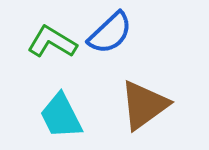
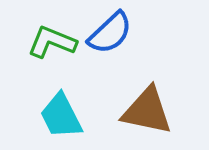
green L-shape: rotated 9 degrees counterclockwise
brown triangle: moved 3 px right, 6 px down; rotated 48 degrees clockwise
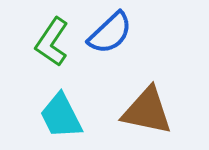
green L-shape: rotated 78 degrees counterclockwise
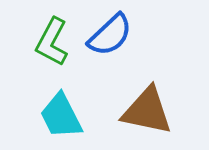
blue semicircle: moved 2 px down
green L-shape: rotated 6 degrees counterclockwise
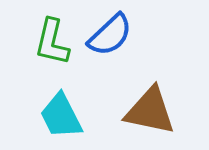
green L-shape: rotated 15 degrees counterclockwise
brown triangle: moved 3 px right
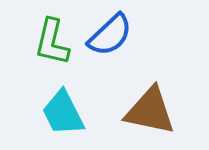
cyan trapezoid: moved 2 px right, 3 px up
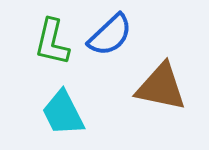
brown triangle: moved 11 px right, 24 px up
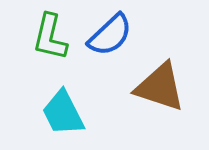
green L-shape: moved 2 px left, 5 px up
brown triangle: moved 1 px left; rotated 6 degrees clockwise
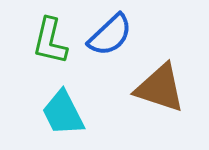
green L-shape: moved 4 px down
brown triangle: moved 1 px down
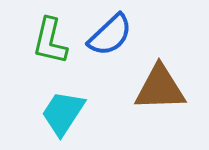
brown triangle: rotated 20 degrees counterclockwise
cyan trapezoid: rotated 60 degrees clockwise
